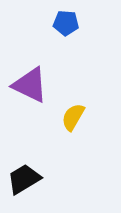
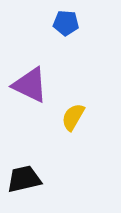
black trapezoid: rotated 18 degrees clockwise
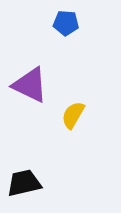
yellow semicircle: moved 2 px up
black trapezoid: moved 4 px down
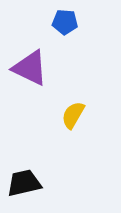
blue pentagon: moved 1 px left, 1 px up
purple triangle: moved 17 px up
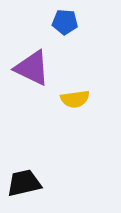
purple triangle: moved 2 px right
yellow semicircle: moved 2 px right, 16 px up; rotated 128 degrees counterclockwise
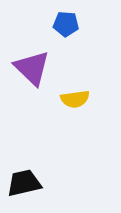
blue pentagon: moved 1 px right, 2 px down
purple triangle: rotated 18 degrees clockwise
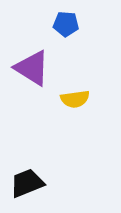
purple triangle: rotated 12 degrees counterclockwise
black trapezoid: moved 3 px right; rotated 9 degrees counterclockwise
